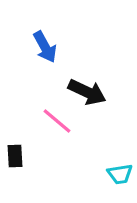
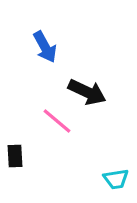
cyan trapezoid: moved 4 px left, 5 px down
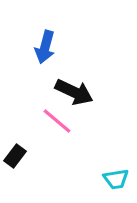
blue arrow: rotated 44 degrees clockwise
black arrow: moved 13 px left
black rectangle: rotated 40 degrees clockwise
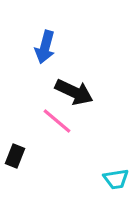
black rectangle: rotated 15 degrees counterclockwise
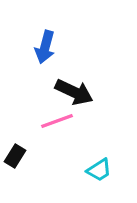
pink line: rotated 60 degrees counterclockwise
black rectangle: rotated 10 degrees clockwise
cyan trapezoid: moved 17 px left, 9 px up; rotated 24 degrees counterclockwise
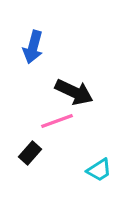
blue arrow: moved 12 px left
black rectangle: moved 15 px right, 3 px up; rotated 10 degrees clockwise
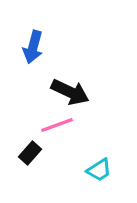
black arrow: moved 4 px left
pink line: moved 4 px down
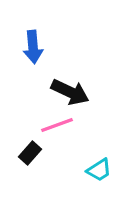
blue arrow: rotated 20 degrees counterclockwise
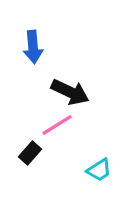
pink line: rotated 12 degrees counterclockwise
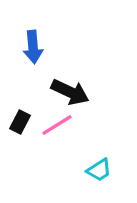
black rectangle: moved 10 px left, 31 px up; rotated 15 degrees counterclockwise
